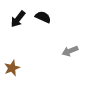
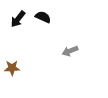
brown star: rotated 21 degrees clockwise
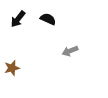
black semicircle: moved 5 px right, 2 px down
brown star: rotated 14 degrees counterclockwise
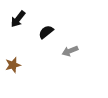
black semicircle: moved 2 px left, 13 px down; rotated 63 degrees counterclockwise
brown star: moved 1 px right, 3 px up
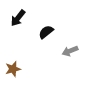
black arrow: moved 1 px up
brown star: moved 4 px down
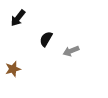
black semicircle: moved 7 px down; rotated 21 degrees counterclockwise
gray arrow: moved 1 px right
